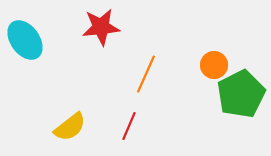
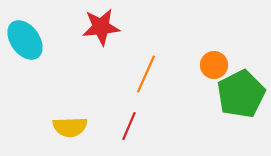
yellow semicircle: rotated 36 degrees clockwise
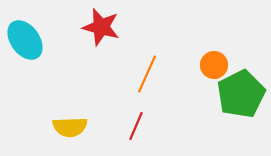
red star: rotated 21 degrees clockwise
orange line: moved 1 px right
red line: moved 7 px right
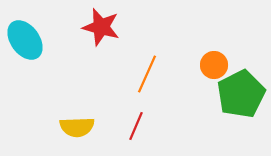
yellow semicircle: moved 7 px right
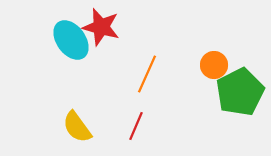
cyan ellipse: moved 46 px right
green pentagon: moved 1 px left, 2 px up
yellow semicircle: rotated 56 degrees clockwise
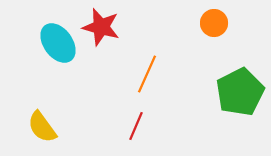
cyan ellipse: moved 13 px left, 3 px down
orange circle: moved 42 px up
yellow semicircle: moved 35 px left
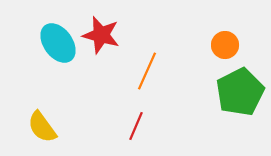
orange circle: moved 11 px right, 22 px down
red star: moved 8 px down
orange line: moved 3 px up
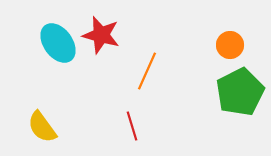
orange circle: moved 5 px right
red line: moved 4 px left; rotated 40 degrees counterclockwise
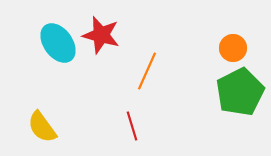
orange circle: moved 3 px right, 3 px down
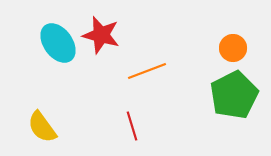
orange line: rotated 45 degrees clockwise
green pentagon: moved 6 px left, 3 px down
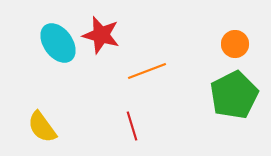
orange circle: moved 2 px right, 4 px up
